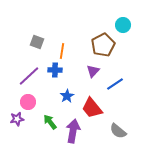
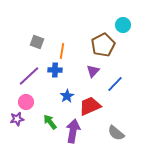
blue line: rotated 12 degrees counterclockwise
pink circle: moved 2 px left
red trapezoid: moved 2 px left, 2 px up; rotated 105 degrees clockwise
gray semicircle: moved 2 px left, 2 px down
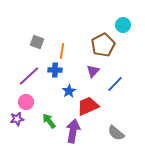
blue star: moved 2 px right, 5 px up
red trapezoid: moved 2 px left
green arrow: moved 1 px left, 1 px up
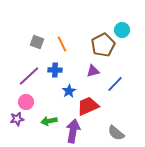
cyan circle: moved 1 px left, 5 px down
orange line: moved 7 px up; rotated 35 degrees counterclockwise
purple triangle: rotated 32 degrees clockwise
green arrow: rotated 63 degrees counterclockwise
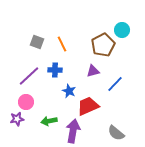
blue star: rotated 16 degrees counterclockwise
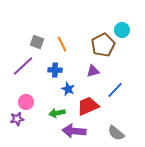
purple line: moved 6 px left, 10 px up
blue line: moved 6 px down
blue star: moved 1 px left, 2 px up
green arrow: moved 8 px right, 8 px up
purple arrow: moved 1 px right; rotated 95 degrees counterclockwise
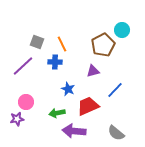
blue cross: moved 8 px up
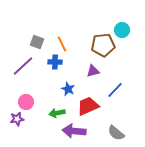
brown pentagon: rotated 20 degrees clockwise
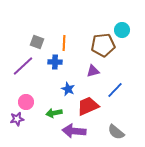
orange line: moved 2 px right, 1 px up; rotated 28 degrees clockwise
green arrow: moved 3 px left
gray semicircle: moved 1 px up
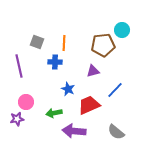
purple line: moved 4 px left; rotated 60 degrees counterclockwise
red trapezoid: moved 1 px right, 1 px up
